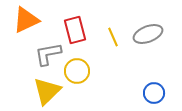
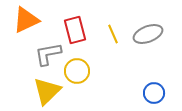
yellow line: moved 3 px up
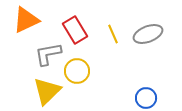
red rectangle: rotated 16 degrees counterclockwise
blue circle: moved 8 px left, 5 px down
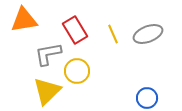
orange triangle: moved 2 px left; rotated 16 degrees clockwise
blue circle: moved 1 px right
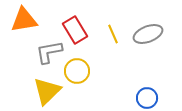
gray L-shape: moved 1 px right, 2 px up
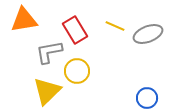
yellow line: moved 2 px right, 8 px up; rotated 42 degrees counterclockwise
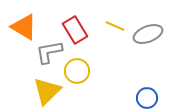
orange triangle: moved 7 px down; rotated 40 degrees clockwise
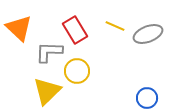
orange triangle: moved 5 px left, 1 px down; rotated 12 degrees clockwise
gray L-shape: rotated 12 degrees clockwise
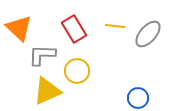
yellow line: rotated 18 degrees counterclockwise
red rectangle: moved 1 px left, 1 px up
gray ellipse: rotated 28 degrees counterclockwise
gray L-shape: moved 7 px left, 3 px down
yellow triangle: rotated 20 degrees clockwise
blue circle: moved 9 px left
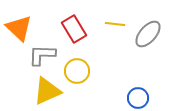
yellow line: moved 2 px up
